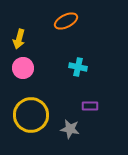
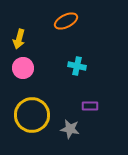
cyan cross: moved 1 px left, 1 px up
yellow circle: moved 1 px right
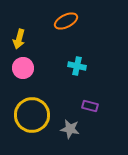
purple rectangle: rotated 14 degrees clockwise
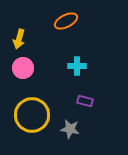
cyan cross: rotated 12 degrees counterclockwise
purple rectangle: moved 5 px left, 5 px up
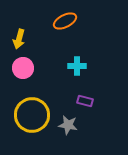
orange ellipse: moved 1 px left
gray star: moved 2 px left, 4 px up
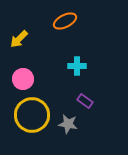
yellow arrow: rotated 30 degrees clockwise
pink circle: moved 11 px down
purple rectangle: rotated 21 degrees clockwise
gray star: moved 1 px up
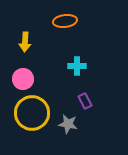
orange ellipse: rotated 20 degrees clockwise
yellow arrow: moved 6 px right, 3 px down; rotated 42 degrees counterclockwise
purple rectangle: rotated 28 degrees clockwise
yellow circle: moved 2 px up
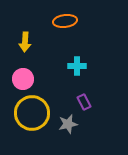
purple rectangle: moved 1 px left, 1 px down
gray star: rotated 24 degrees counterclockwise
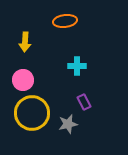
pink circle: moved 1 px down
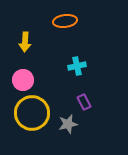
cyan cross: rotated 12 degrees counterclockwise
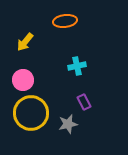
yellow arrow: rotated 36 degrees clockwise
yellow circle: moved 1 px left
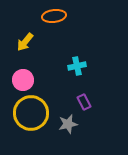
orange ellipse: moved 11 px left, 5 px up
